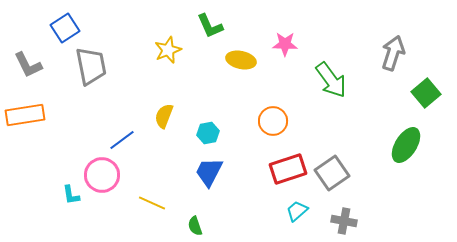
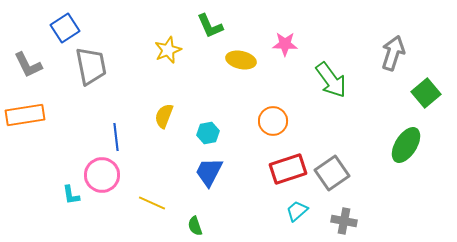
blue line: moved 6 px left, 3 px up; rotated 60 degrees counterclockwise
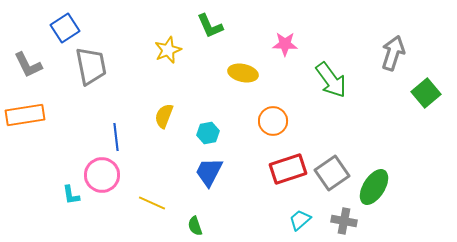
yellow ellipse: moved 2 px right, 13 px down
green ellipse: moved 32 px left, 42 px down
cyan trapezoid: moved 3 px right, 9 px down
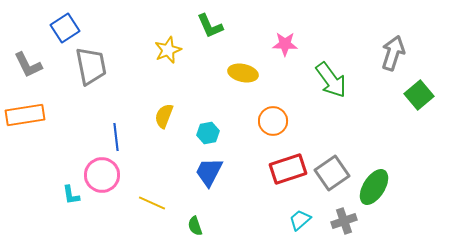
green square: moved 7 px left, 2 px down
gray cross: rotated 30 degrees counterclockwise
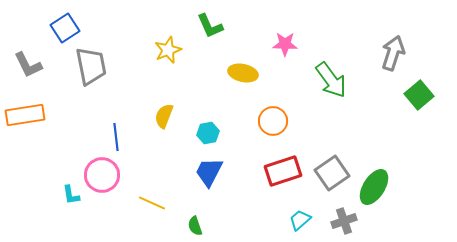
red rectangle: moved 5 px left, 2 px down
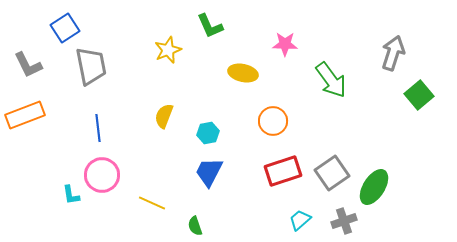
orange rectangle: rotated 12 degrees counterclockwise
blue line: moved 18 px left, 9 px up
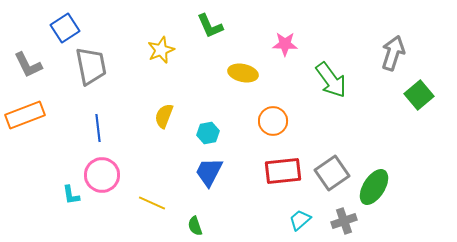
yellow star: moved 7 px left
red rectangle: rotated 12 degrees clockwise
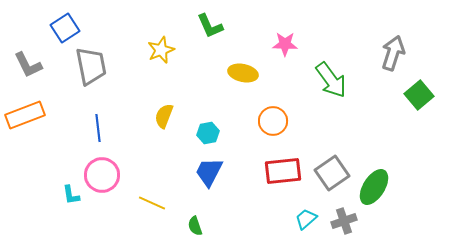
cyan trapezoid: moved 6 px right, 1 px up
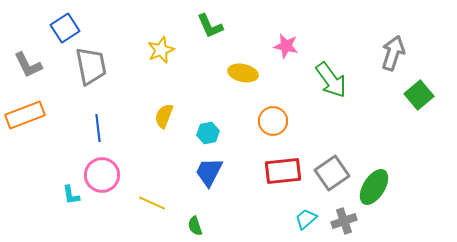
pink star: moved 1 px right, 2 px down; rotated 10 degrees clockwise
